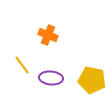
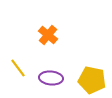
orange cross: rotated 18 degrees clockwise
yellow line: moved 4 px left, 3 px down
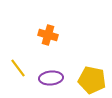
orange cross: rotated 24 degrees counterclockwise
purple ellipse: rotated 10 degrees counterclockwise
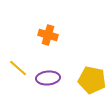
yellow line: rotated 12 degrees counterclockwise
purple ellipse: moved 3 px left
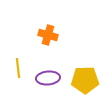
yellow line: rotated 42 degrees clockwise
yellow pentagon: moved 7 px left; rotated 12 degrees counterclockwise
